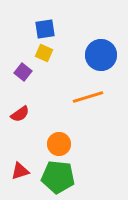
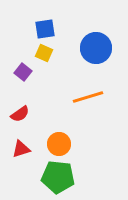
blue circle: moved 5 px left, 7 px up
red triangle: moved 1 px right, 22 px up
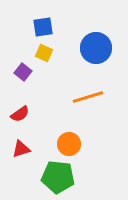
blue square: moved 2 px left, 2 px up
orange circle: moved 10 px right
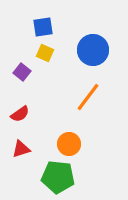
blue circle: moved 3 px left, 2 px down
yellow square: moved 1 px right
purple square: moved 1 px left
orange line: rotated 36 degrees counterclockwise
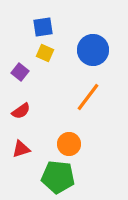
purple square: moved 2 px left
red semicircle: moved 1 px right, 3 px up
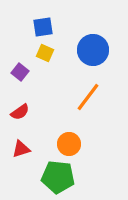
red semicircle: moved 1 px left, 1 px down
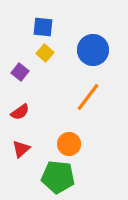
blue square: rotated 15 degrees clockwise
yellow square: rotated 18 degrees clockwise
red triangle: rotated 24 degrees counterclockwise
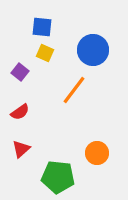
blue square: moved 1 px left
yellow square: rotated 18 degrees counterclockwise
orange line: moved 14 px left, 7 px up
orange circle: moved 28 px right, 9 px down
